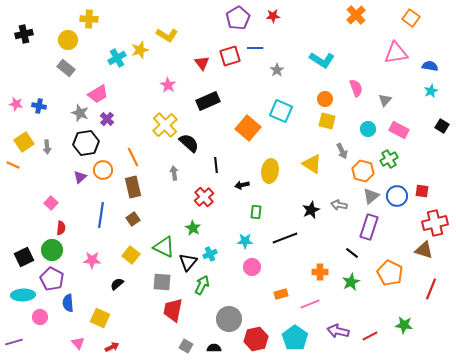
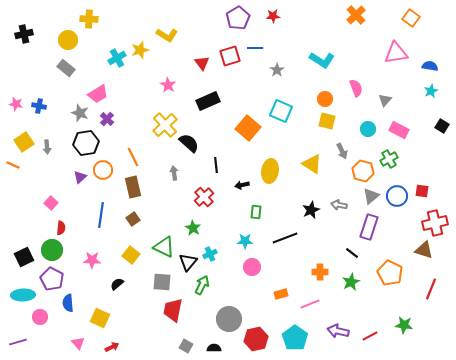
purple line at (14, 342): moved 4 px right
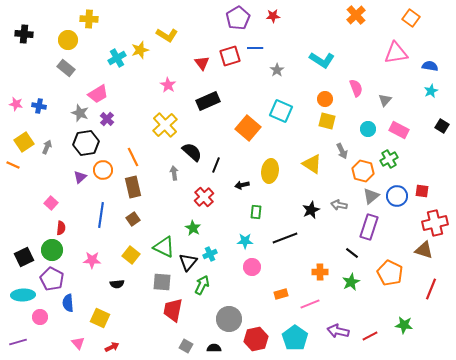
black cross at (24, 34): rotated 18 degrees clockwise
black semicircle at (189, 143): moved 3 px right, 9 px down
gray arrow at (47, 147): rotated 152 degrees counterclockwise
black line at (216, 165): rotated 28 degrees clockwise
black semicircle at (117, 284): rotated 144 degrees counterclockwise
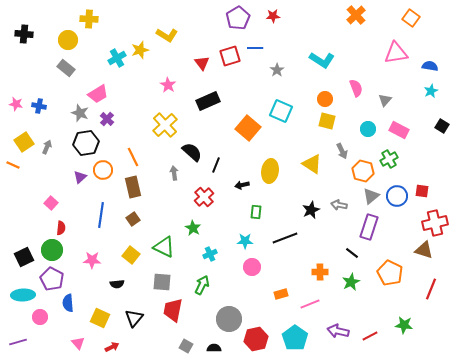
black triangle at (188, 262): moved 54 px left, 56 px down
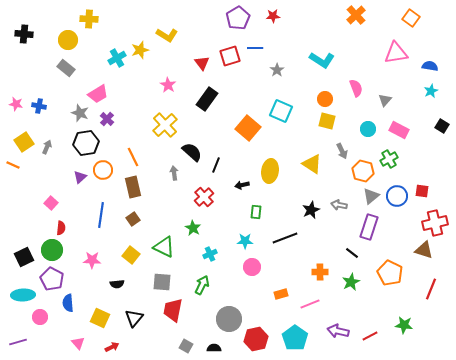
black rectangle at (208, 101): moved 1 px left, 2 px up; rotated 30 degrees counterclockwise
